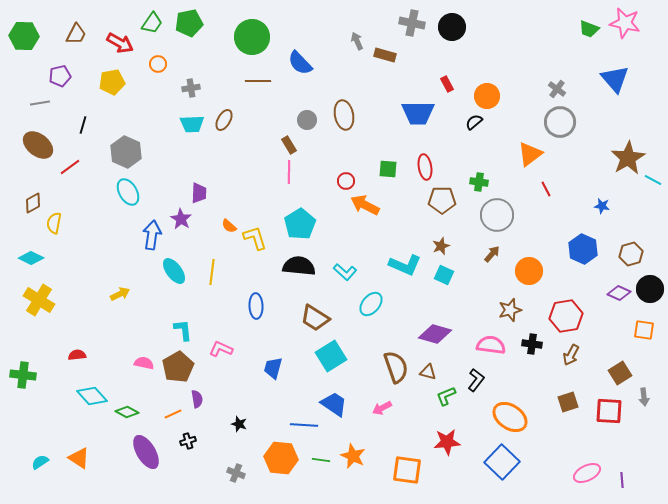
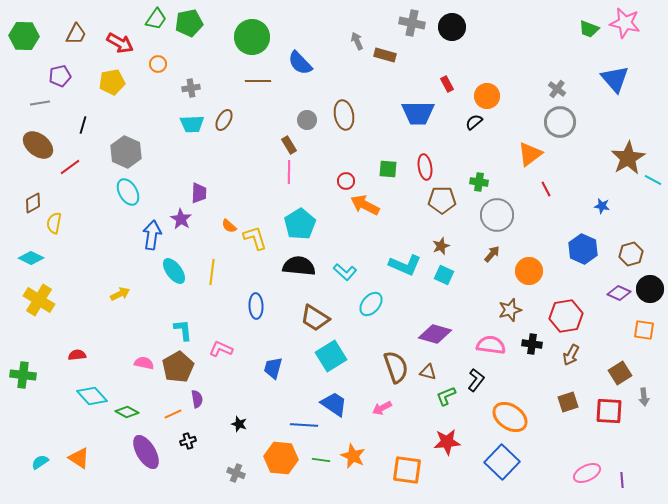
green trapezoid at (152, 23): moved 4 px right, 4 px up
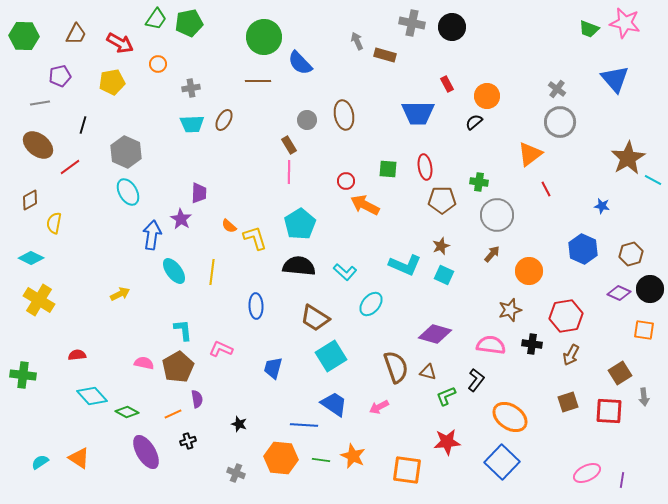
green circle at (252, 37): moved 12 px right
brown diamond at (33, 203): moved 3 px left, 3 px up
pink arrow at (382, 408): moved 3 px left, 1 px up
purple line at (622, 480): rotated 14 degrees clockwise
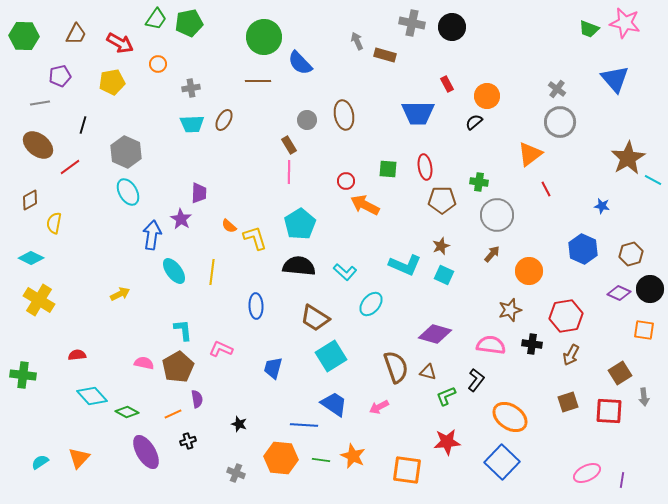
orange triangle at (79, 458): rotated 40 degrees clockwise
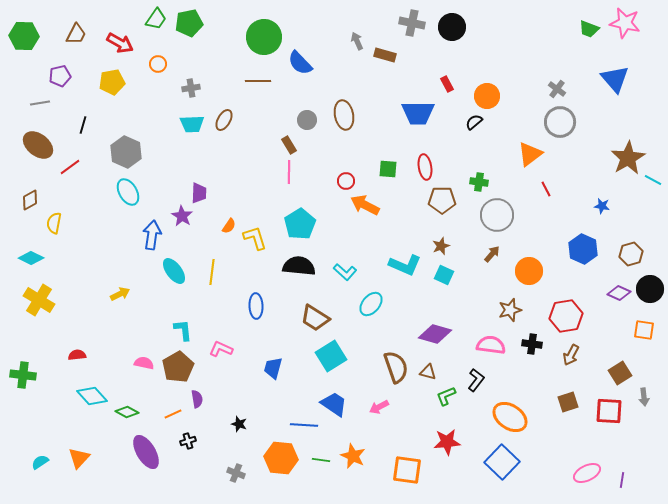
purple star at (181, 219): moved 1 px right, 3 px up
orange semicircle at (229, 226): rotated 98 degrees counterclockwise
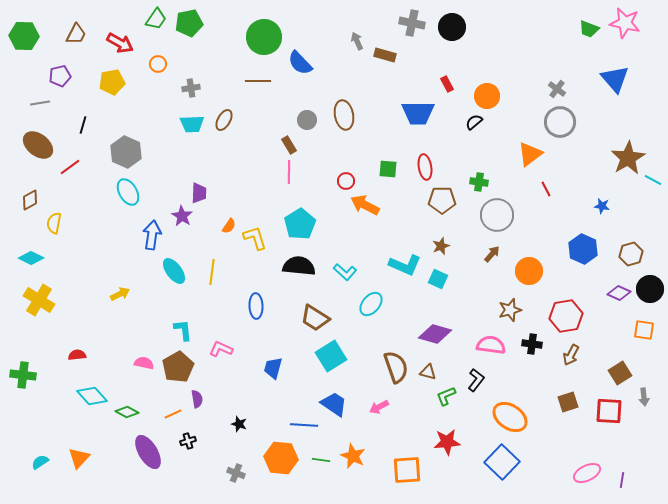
cyan square at (444, 275): moved 6 px left, 4 px down
purple ellipse at (146, 452): moved 2 px right
orange square at (407, 470): rotated 12 degrees counterclockwise
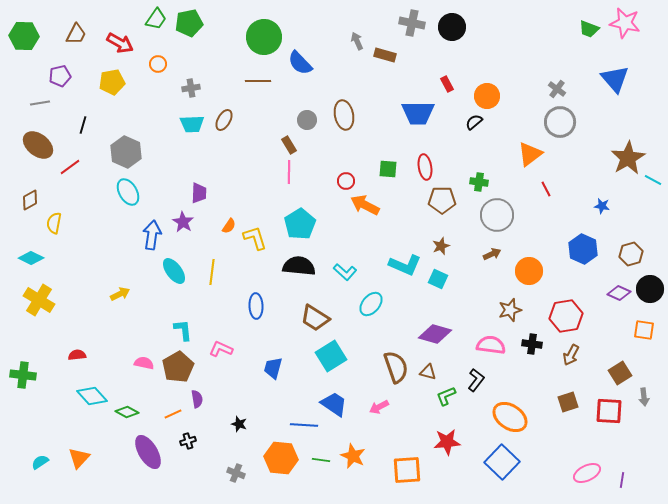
purple star at (182, 216): moved 1 px right, 6 px down
brown arrow at (492, 254): rotated 24 degrees clockwise
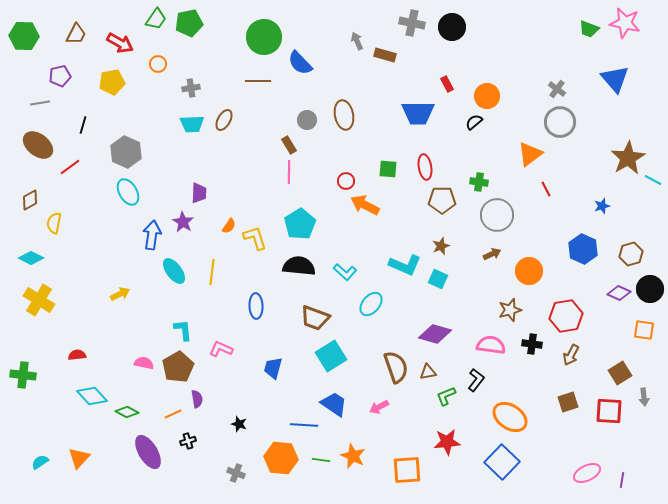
blue star at (602, 206): rotated 28 degrees counterclockwise
brown trapezoid at (315, 318): rotated 12 degrees counterclockwise
brown triangle at (428, 372): rotated 24 degrees counterclockwise
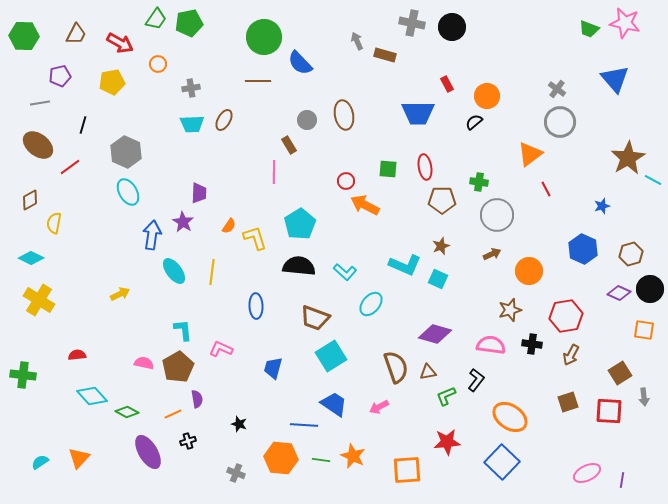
pink line at (289, 172): moved 15 px left
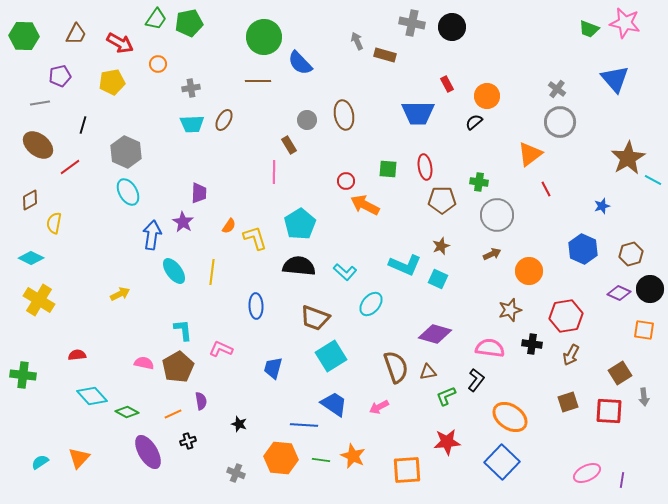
pink semicircle at (491, 345): moved 1 px left, 3 px down
purple semicircle at (197, 399): moved 4 px right, 2 px down
